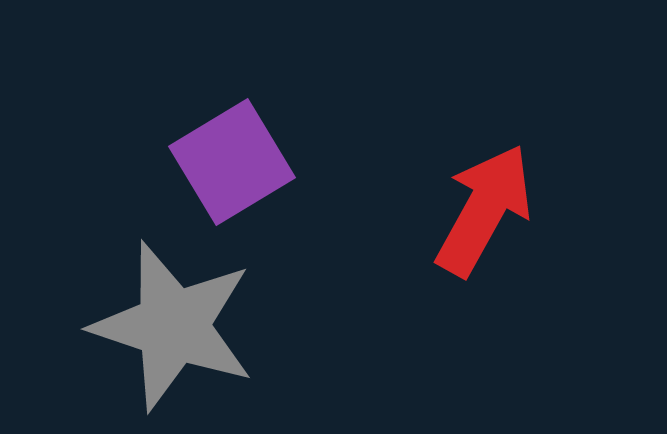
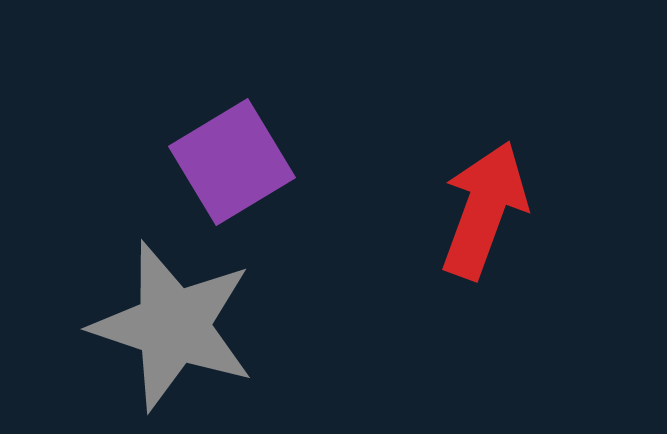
red arrow: rotated 9 degrees counterclockwise
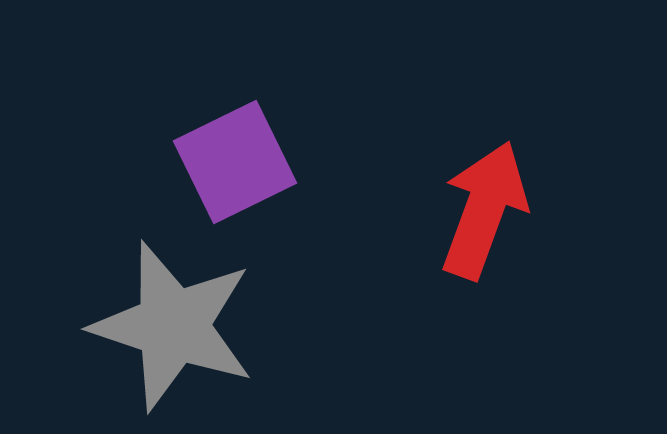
purple square: moved 3 px right; rotated 5 degrees clockwise
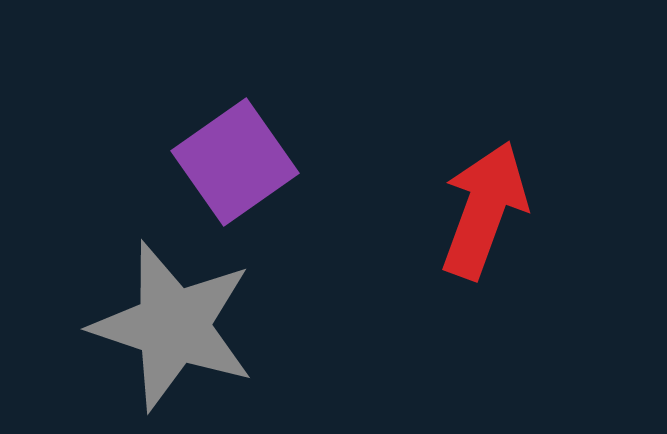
purple square: rotated 9 degrees counterclockwise
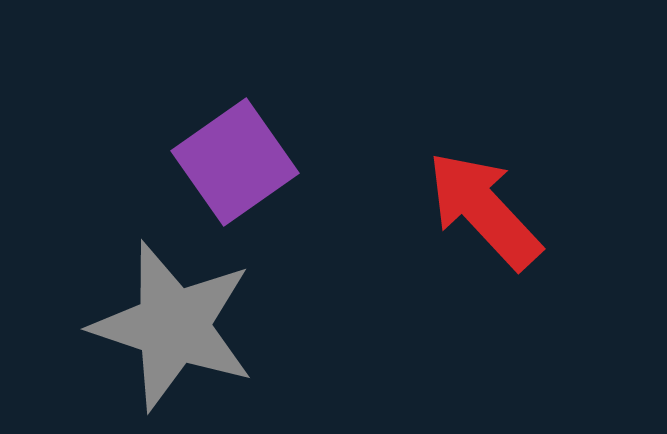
red arrow: rotated 63 degrees counterclockwise
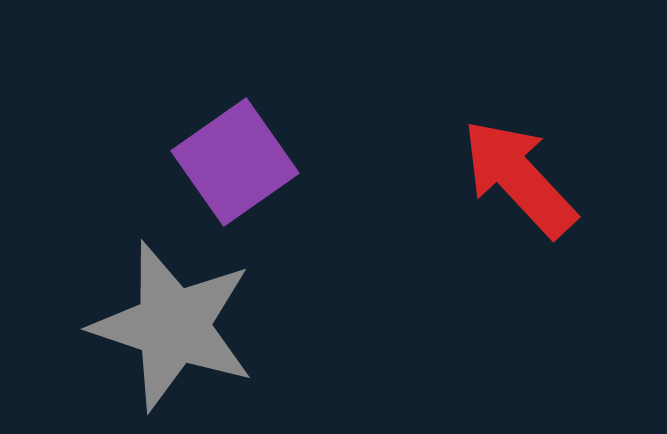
red arrow: moved 35 px right, 32 px up
